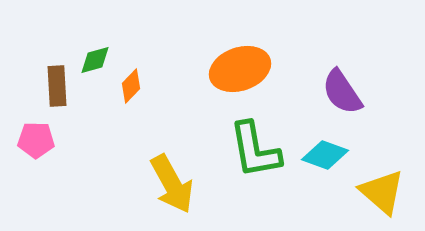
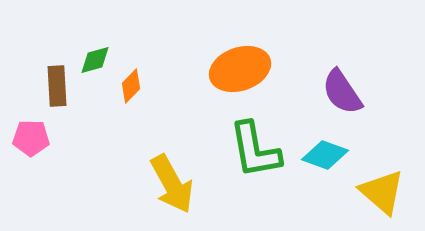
pink pentagon: moved 5 px left, 2 px up
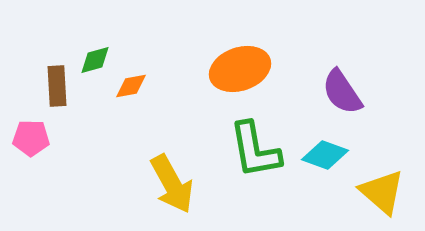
orange diamond: rotated 36 degrees clockwise
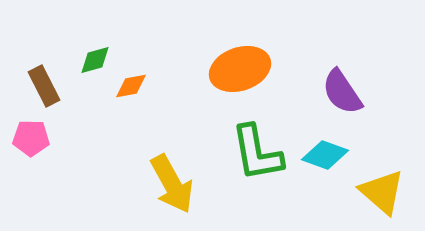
brown rectangle: moved 13 px left; rotated 24 degrees counterclockwise
green L-shape: moved 2 px right, 3 px down
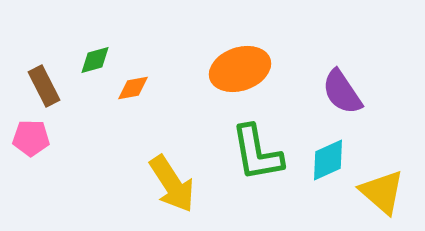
orange diamond: moved 2 px right, 2 px down
cyan diamond: moved 3 px right, 5 px down; rotated 45 degrees counterclockwise
yellow arrow: rotated 4 degrees counterclockwise
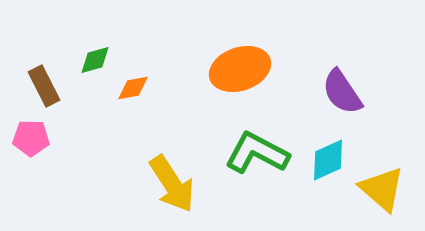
green L-shape: rotated 128 degrees clockwise
yellow triangle: moved 3 px up
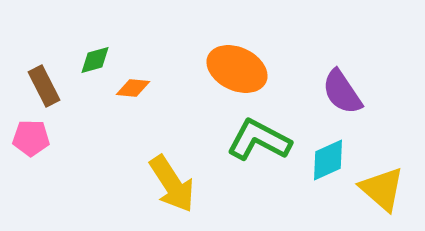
orange ellipse: moved 3 px left; rotated 44 degrees clockwise
orange diamond: rotated 16 degrees clockwise
green L-shape: moved 2 px right, 13 px up
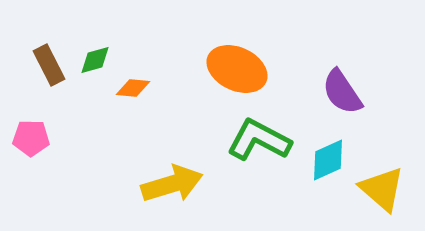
brown rectangle: moved 5 px right, 21 px up
yellow arrow: rotated 74 degrees counterclockwise
